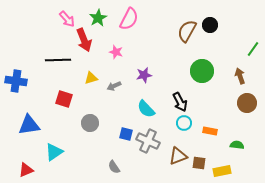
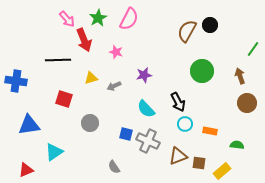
black arrow: moved 2 px left
cyan circle: moved 1 px right, 1 px down
yellow rectangle: rotated 30 degrees counterclockwise
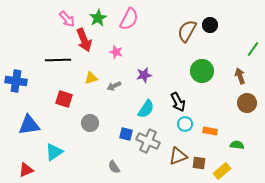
cyan semicircle: rotated 102 degrees counterclockwise
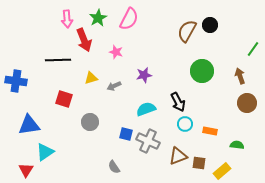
pink arrow: rotated 36 degrees clockwise
cyan semicircle: rotated 144 degrees counterclockwise
gray circle: moved 1 px up
cyan triangle: moved 9 px left
red triangle: rotated 35 degrees counterclockwise
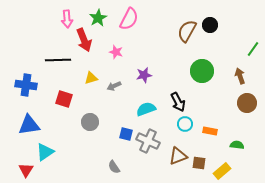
blue cross: moved 10 px right, 4 px down
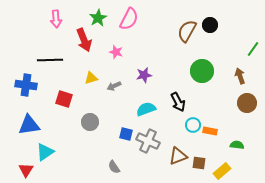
pink arrow: moved 11 px left
black line: moved 8 px left
cyan circle: moved 8 px right, 1 px down
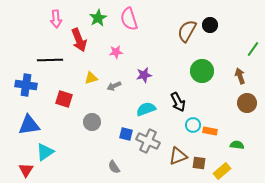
pink semicircle: rotated 135 degrees clockwise
red arrow: moved 5 px left
pink star: rotated 24 degrees counterclockwise
gray circle: moved 2 px right
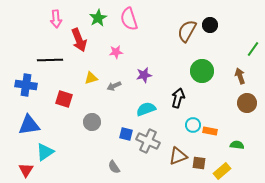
black arrow: moved 4 px up; rotated 138 degrees counterclockwise
